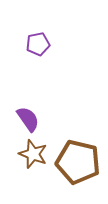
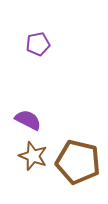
purple semicircle: moved 1 px down; rotated 28 degrees counterclockwise
brown star: moved 2 px down
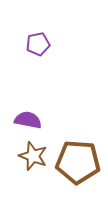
purple semicircle: rotated 16 degrees counterclockwise
brown pentagon: rotated 9 degrees counterclockwise
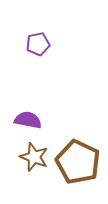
brown star: moved 1 px right, 1 px down
brown pentagon: rotated 21 degrees clockwise
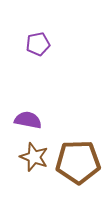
brown pentagon: rotated 27 degrees counterclockwise
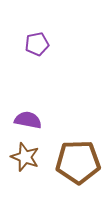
purple pentagon: moved 1 px left
brown star: moved 9 px left
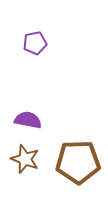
purple pentagon: moved 2 px left, 1 px up
brown star: moved 2 px down
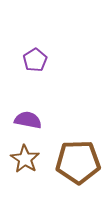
purple pentagon: moved 17 px down; rotated 20 degrees counterclockwise
brown star: rotated 12 degrees clockwise
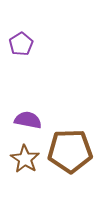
purple pentagon: moved 14 px left, 16 px up
brown pentagon: moved 8 px left, 11 px up
